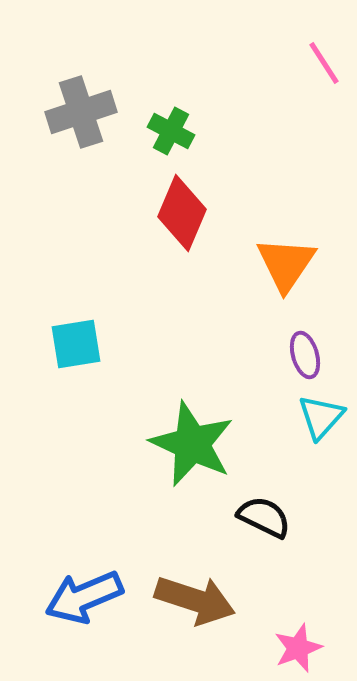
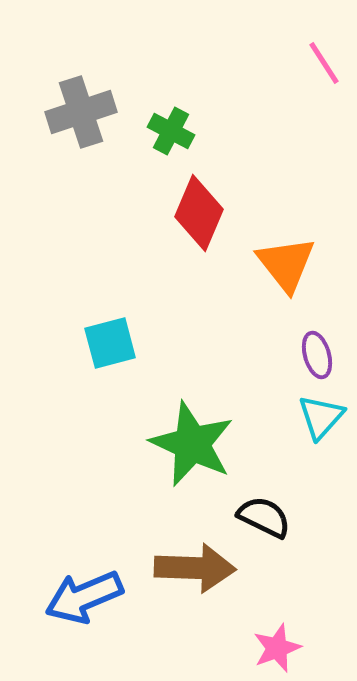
red diamond: moved 17 px right
orange triangle: rotated 12 degrees counterclockwise
cyan square: moved 34 px right, 1 px up; rotated 6 degrees counterclockwise
purple ellipse: moved 12 px right
brown arrow: moved 32 px up; rotated 16 degrees counterclockwise
pink star: moved 21 px left
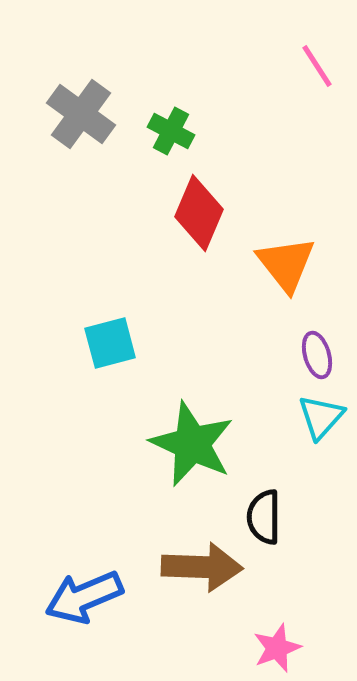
pink line: moved 7 px left, 3 px down
gray cross: moved 2 px down; rotated 36 degrees counterclockwise
black semicircle: rotated 116 degrees counterclockwise
brown arrow: moved 7 px right, 1 px up
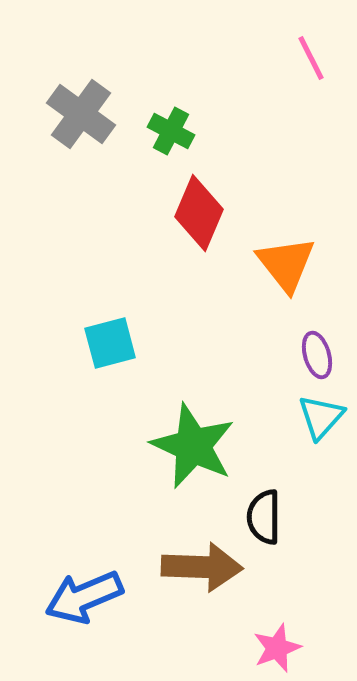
pink line: moved 6 px left, 8 px up; rotated 6 degrees clockwise
green star: moved 1 px right, 2 px down
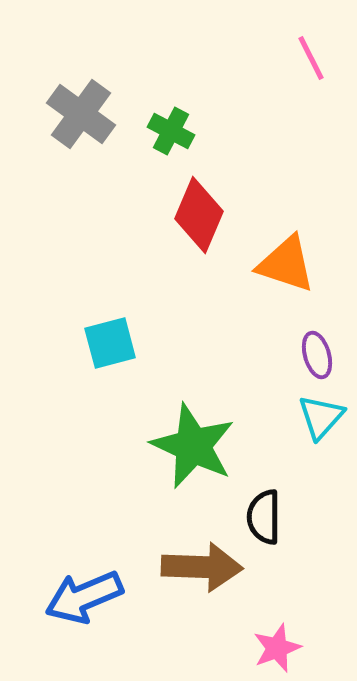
red diamond: moved 2 px down
orange triangle: rotated 34 degrees counterclockwise
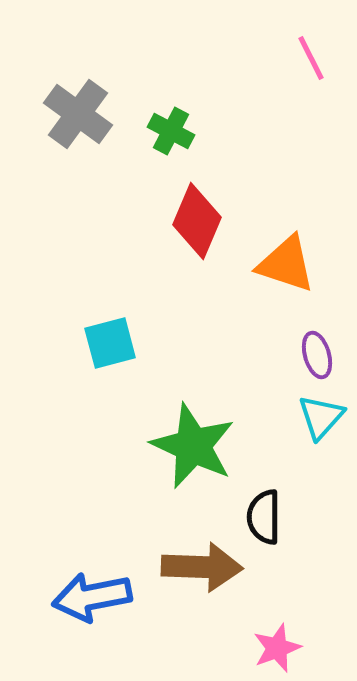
gray cross: moved 3 px left
red diamond: moved 2 px left, 6 px down
blue arrow: moved 8 px right; rotated 12 degrees clockwise
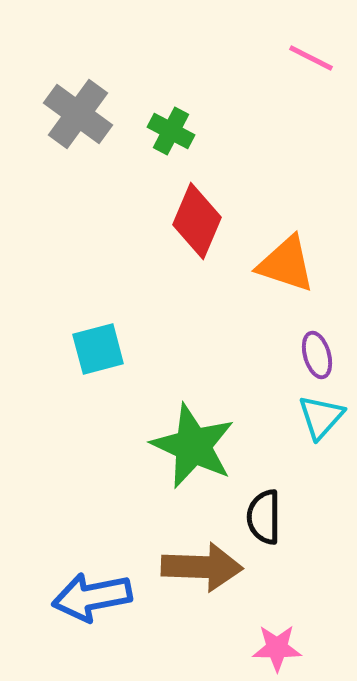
pink line: rotated 36 degrees counterclockwise
cyan square: moved 12 px left, 6 px down
pink star: rotated 21 degrees clockwise
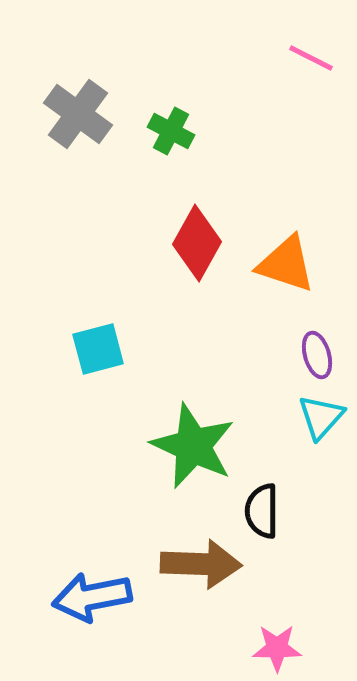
red diamond: moved 22 px down; rotated 6 degrees clockwise
black semicircle: moved 2 px left, 6 px up
brown arrow: moved 1 px left, 3 px up
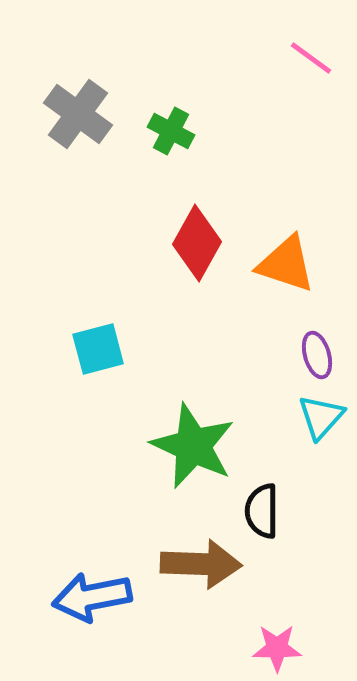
pink line: rotated 9 degrees clockwise
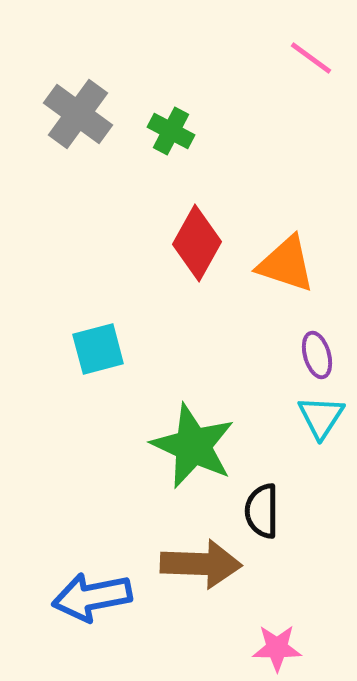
cyan triangle: rotated 9 degrees counterclockwise
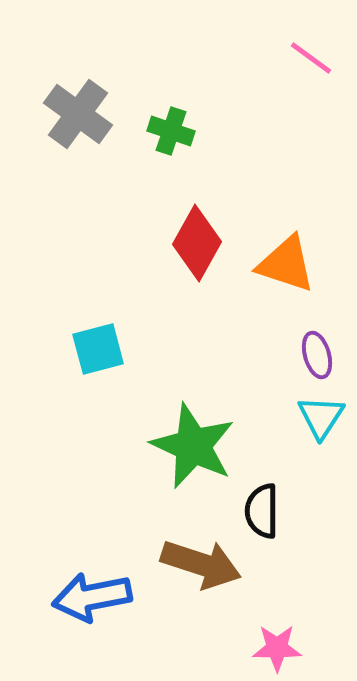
green cross: rotated 9 degrees counterclockwise
brown arrow: rotated 16 degrees clockwise
